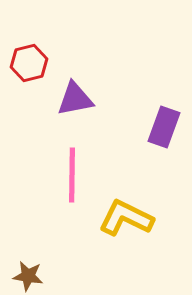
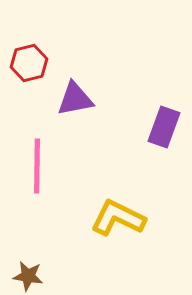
pink line: moved 35 px left, 9 px up
yellow L-shape: moved 8 px left
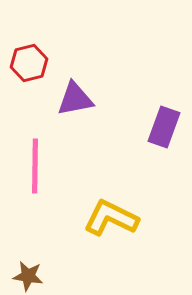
pink line: moved 2 px left
yellow L-shape: moved 7 px left
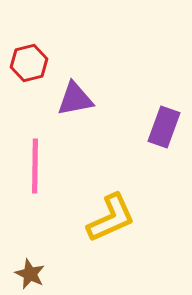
yellow L-shape: rotated 130 degrees clockwise
brown star: moved 2 px right, 2 px up; rotated 16 degrees clockwise
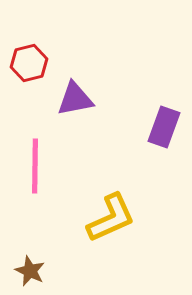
brown star: moved 3 px up
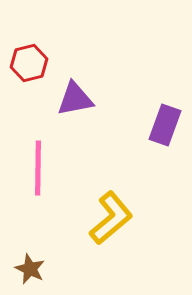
purple rectangle: moved 1 px right, 2 px up
pink line: moved 3 px right, 2 px down
yellow L-shape: rotated 16 degrees counterclockwise
brown star: moved 2 px up
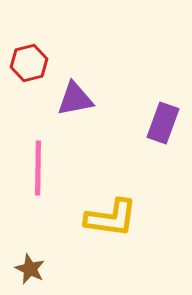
purple rectangle: moved 2 px left, 2 px up
yellow L-shape: rotated 48 degrees clockwise
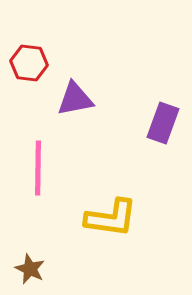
red hexagon: rotated 21 degrees clockwise
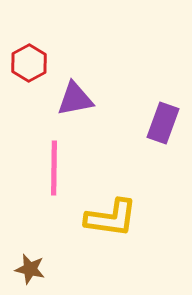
red hexagon: rotated 24 degrees clockwise
pink line: moved 16 px right
brown star: rotated 12 degrees counterclockwise
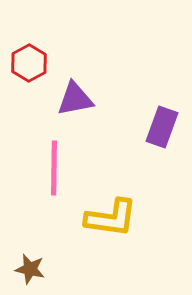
purple rectangle: moved 1 px left, 4 px down
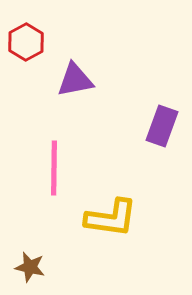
red hexagon: moved 3 px left, 21 px up
purple triangle: moved 19 px up
purple rectangle: moved 1 px up
brown star: moved 2 px up
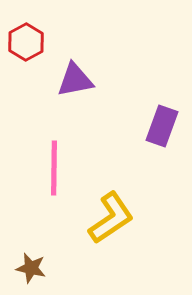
yellow L-shape: rotated 42 degrees counterclockwise
brown star: moved 1 px right, 1 px down
